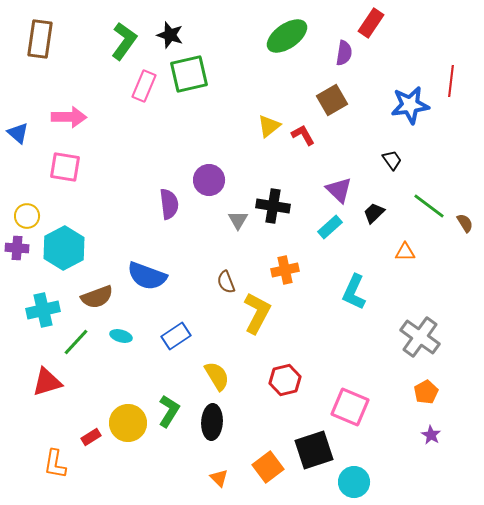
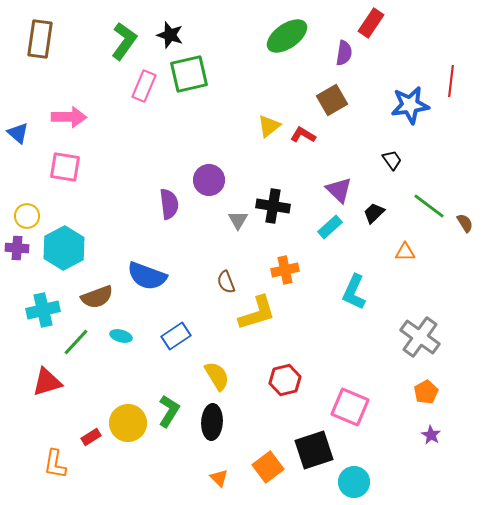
red L-shape at (303, 135): rotated 30 degrees counterclockwise
yellow L-shape at (257, 313): rotated 45 degrees clockwise
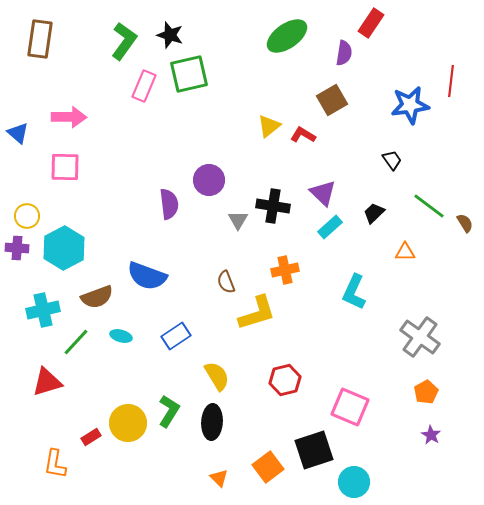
pink square at (65, 167): rotated 8 degrees counterclockwise
purple triangle at (339, 190): moved 16 px left, 3 px down
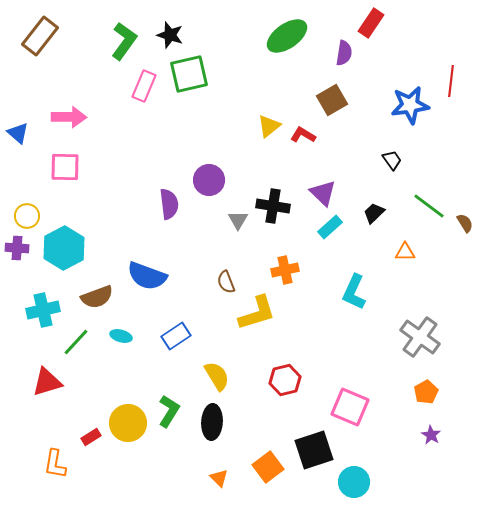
brown rectangle at (40, 39): moved 3 px up; rotated 30 degrees clockwise
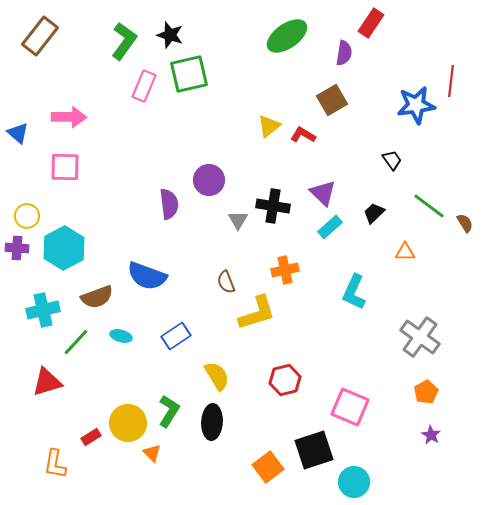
blue star at (410, 105): moved 6 px right
orange triangle at (219, 478): moved 67 px left, 25 px up
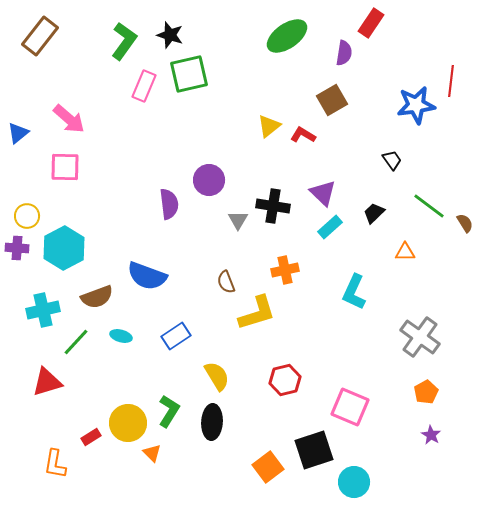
pink arrow at (69, 117): moved 2 px down; rotated 40 degrees clockwise
blue triangle at (18, 133): rotated 40 degrees clockwise
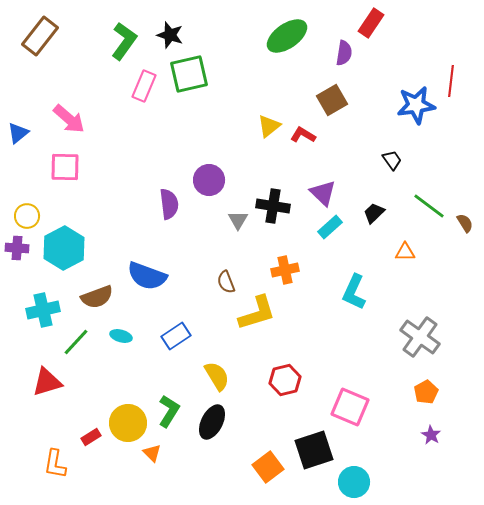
black ellipse at (212, 422): rotated 24 degrees clockwise
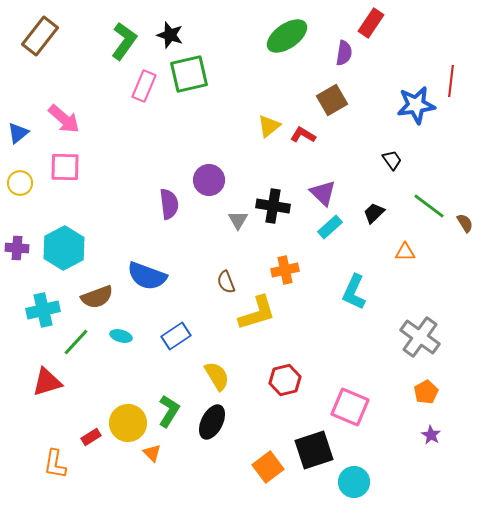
pink arrow at (69, 119): moved 5 px left
yellow circle at (27, 216): moved 7 px left, 33 px up
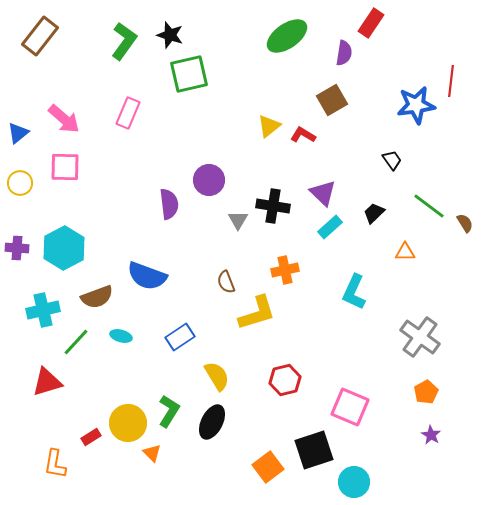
pink rectangle at (144, 86): moved 16 px left, 27 px down
blue rectangle at (176, 336): moved 4 px right, 1 px down
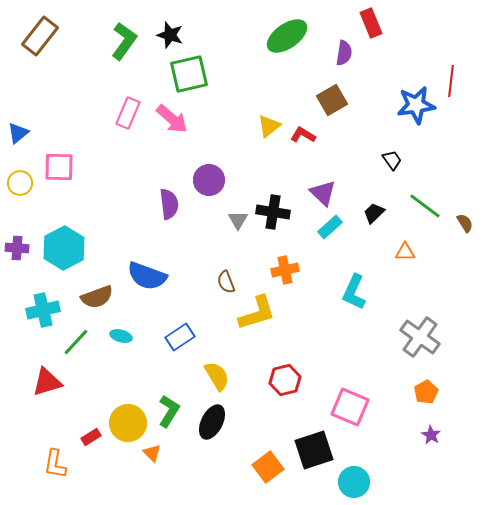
red rectangle at (371, 23): rotated 56 degrees counterclockwise
pink arrow at (64, 119): moved 108 px right
pink square at (65, 167): moved 6 px left
black cross at (273, 206): moved 6 px down
green line at (429, 206): moved 4 px left
